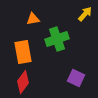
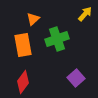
orange triangle: rotated 32 degrees counterclockwise
orange rectangle: moved 7 px up
purple square: rotated 24 degrees clockwise
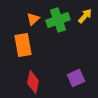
yellow arrow: moved 2 px down
green cross: moved 1 px right, 19 px up
purple square: rotated 18 degrees clockwise
red diamond: moved 10 px right; rotated 25 degrees counterclockwise
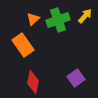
orange rectangle: rotated 25 degrees counterclockwise
purple square: rotated 12 degrees counterclockwise
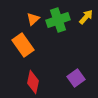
yellow arrow: moved 1 px right, 1 px down
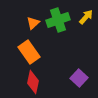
orange triangle: moved 4 px down
orange rectangle: moved 6 px right, 7 px down
purple square: moved 3 px right; rotated 12 degrees counterclockwise
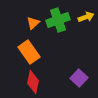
yellow arrow: rotated 28 degrees clockwise
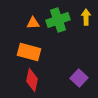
yellow arrow: rotated 70 degrees counterclockwise
orange triangle: rotated 40 degrees clockwise
orange rectangle: rotated 40 degrees counterclockwise
red diamond: moved 1 px left, 2 px up
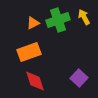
yellow arrow: moved 2 px left; rotated 28 degrees counterclockwise
orange triangle: rotated 24 degrees counterclockwise
orange rectangle: rotated 35 degrees counterclockwise
red diamond: moved 3 px right, 1 px down; rotated 30 degrees counterclockwise
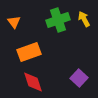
yellow arrow: moved 2 px down
orange triangle: moved 19 px left, 1 px up; rotated 40 degrees counterclockwise
red diamond: moved 2 px left, 1 px down
